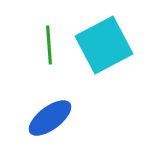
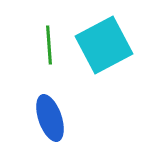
blue ellipse: rotated 72 degrees counterclockwise
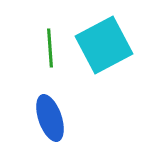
green line: moved 1 px right, 3 px down
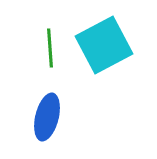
blue ellipse: moved 3 px left, 1 px up; rotated 33 degrees clockwise
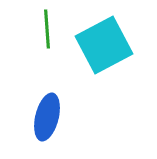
green line: moved 3 px left, 19 px up
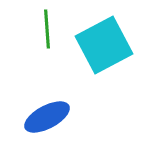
blue ellipse: rotated 48 degrees clockwise
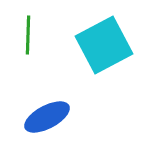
green line: moved 19 px left, 6 px down; rotated 6 degrees clockwise
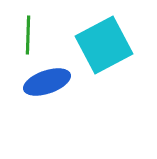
blue ellipse: moved 35 px up; rotated 9 degrees clockwise
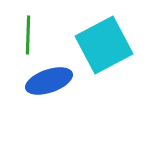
blue ellipse: moved 2 px right, 1 px up
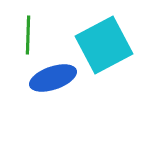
blue ellipse: moved 4 px right, 3 px up
